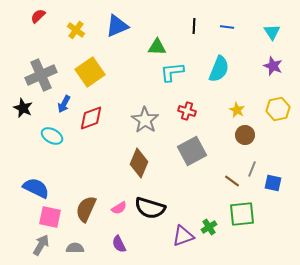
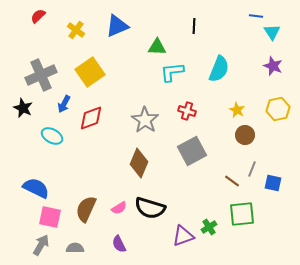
blue line: moved 29 px right, 11 px up
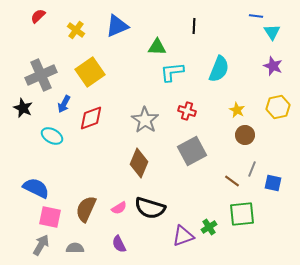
yellow hexagon: moved 2 px up
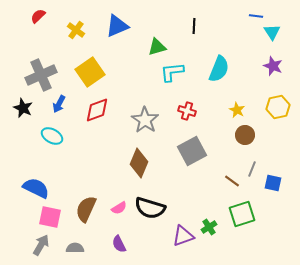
green triangle: rotated 18 degrees counterclockwise
blue arrow: moved 5 px left
red diamond: moved 6 px right, 8 px up
green square: rotated 12 degrees counterclockwise
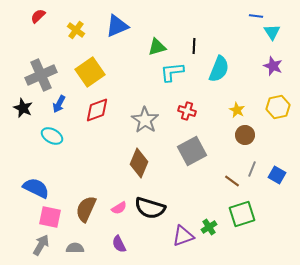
black line: moved 20 px down
blue square: moved 4 px right, 8 px up; rotated 18 degrees clockwise
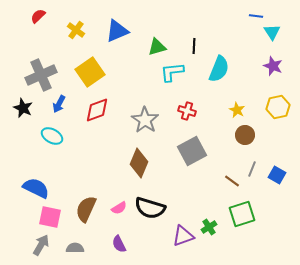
blue triangle: moved 5 px down
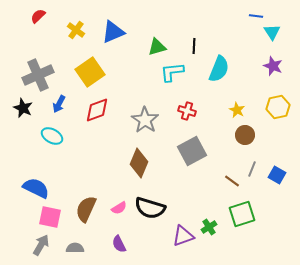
blue triangle: moved 4 px left, 1 px down
gray cross: moved 3 px left
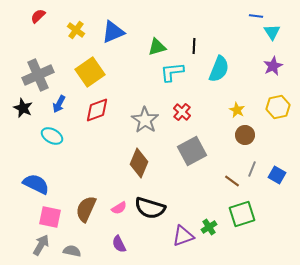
purple star: rotated 24 degrees clockwise
red cross: moved 5 px left, 1 px down; rotated 24 degrees clockwise
blue semicircle: moved 4 px up
gray semicircle: moved 3 px left, 3 px down; rotated 12 degrees clockwise
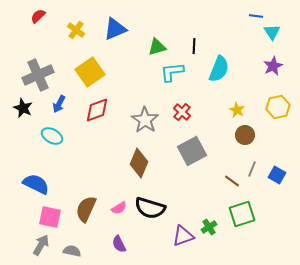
blue triangle: moved 2 px right, 3 px up
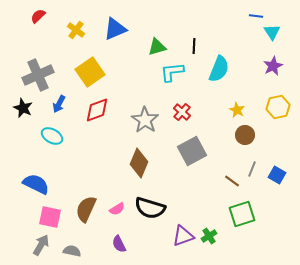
pink semicircle: moved 2 px left, 1 px down
green cross: moved 9 px down
